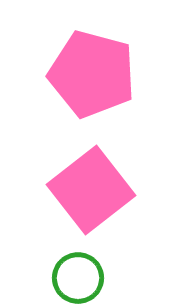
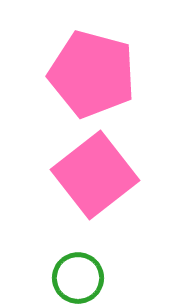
pink square: moved 4 px right, 15 px up
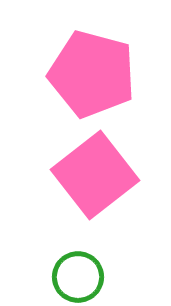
green circle: moved 1 px up
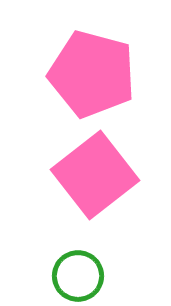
green circle: moved 1 px up
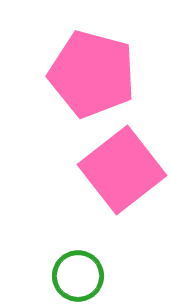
pink square: moved 27 px right, 5 px up
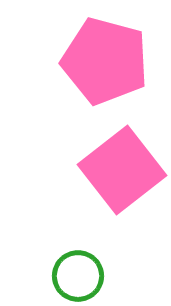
pink pentagon: moved 13 px right, 13 px up
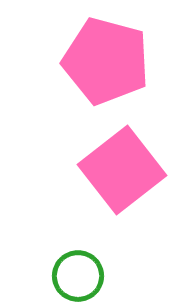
pink pentagon: moved 1 px right
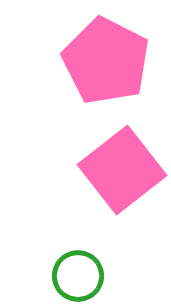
pink pentagon: rotated 12 degrees clockwise
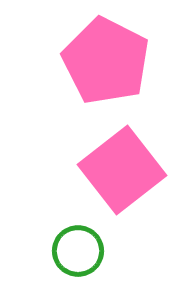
green circle: moved 25 px up
